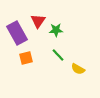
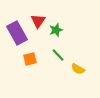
green star: rotated 16 degrees counterclockwise
orange square: moved 4 px right, 1 px down
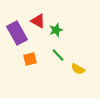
red triangle: rotated 35 degrees counterclockwise
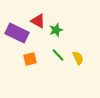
purple rectangle: rotated 35 degrees counterclockwise
yellow semicircle: moved 11 px up; rotated 144 degrees counterclockwise
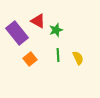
purple rectangle: rotated 25 degrees clockwise
green line: rotated 40 degrees clockwise
orange square: rotated 24 degrees counterclockwise
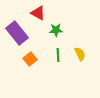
red triangle: moved 8 px up
green star: rotated 16 degrees clockwise
yellow semicircle: moved 2 px right, 4 px up
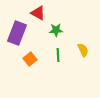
purple rectangle: rotated 60 degrees clockwise
yellow semicircle: moved 3 px right, 4 px up
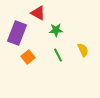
green line: rotated 24 degrees counterclockwise
orange square: moved 2 px left, 2 px up
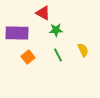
red triangle: moved 5 px right
purple rectangle: rotated 70 degrees clockwise
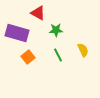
red triangle: moved 5 px left
purple rectangle: rotated 15 degrees clockwise
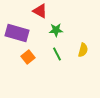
red triangle: moved 2 px right, 2 px up
yellow semicircle: rotated 40 degrees clockwise
green line: moved 1 px left, 1 px up
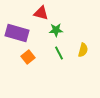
red triangle: moved 1 px right, 2 px down; rotated 14 degrees counterclockwise
green line: moved 2 px right, 1 px up
